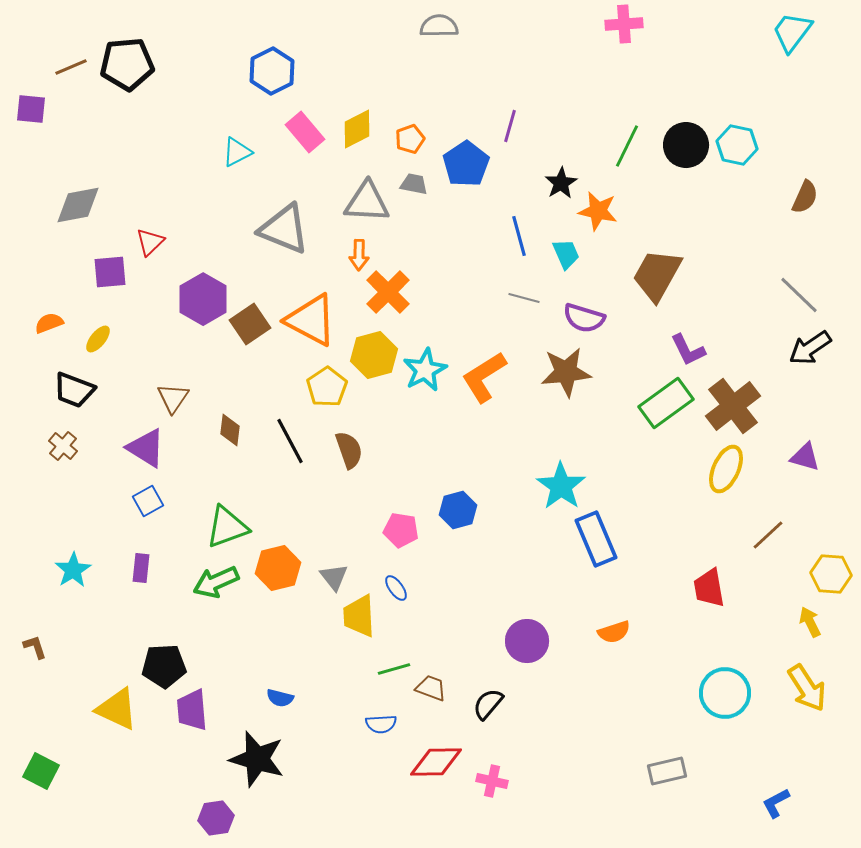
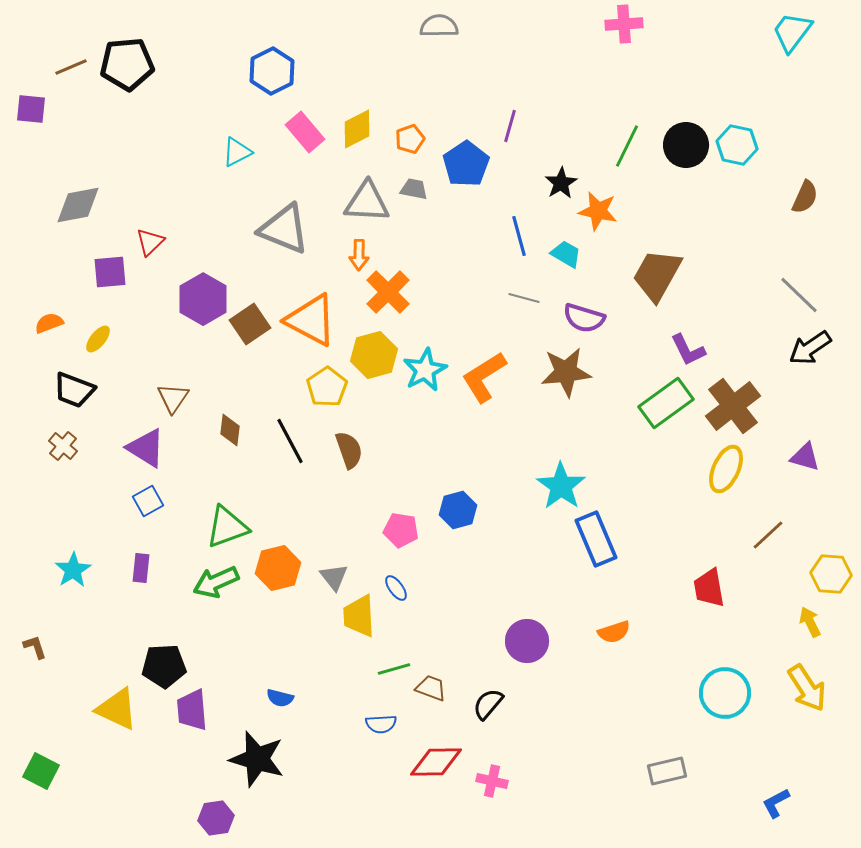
gray trapezoid at (414, 184): moved 5 px down
cyan trapezoid at (566, 254): rotated 36 degrees counterclockwise
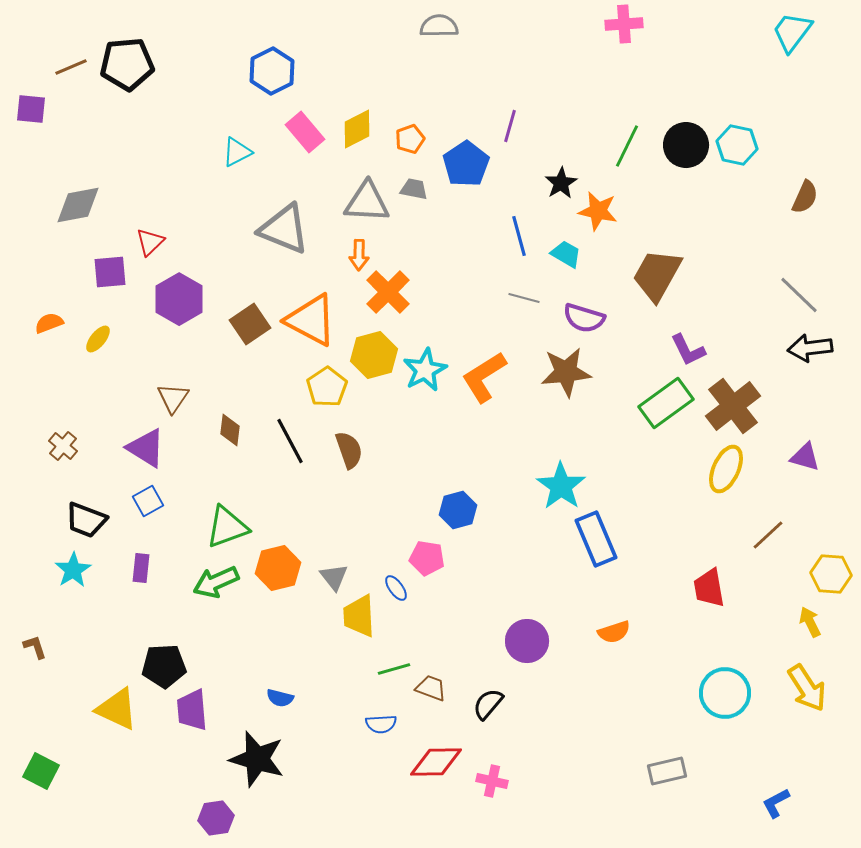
purple hexagon at (203, 299): moved 24 px left
black arrow at (810, 348): rotated 27 degrees clockwise
black trapezoid at (74, 390): moved 12 px right, 130 px down
pink pentagon at (401, 530): moved 26 px right, 28 px down
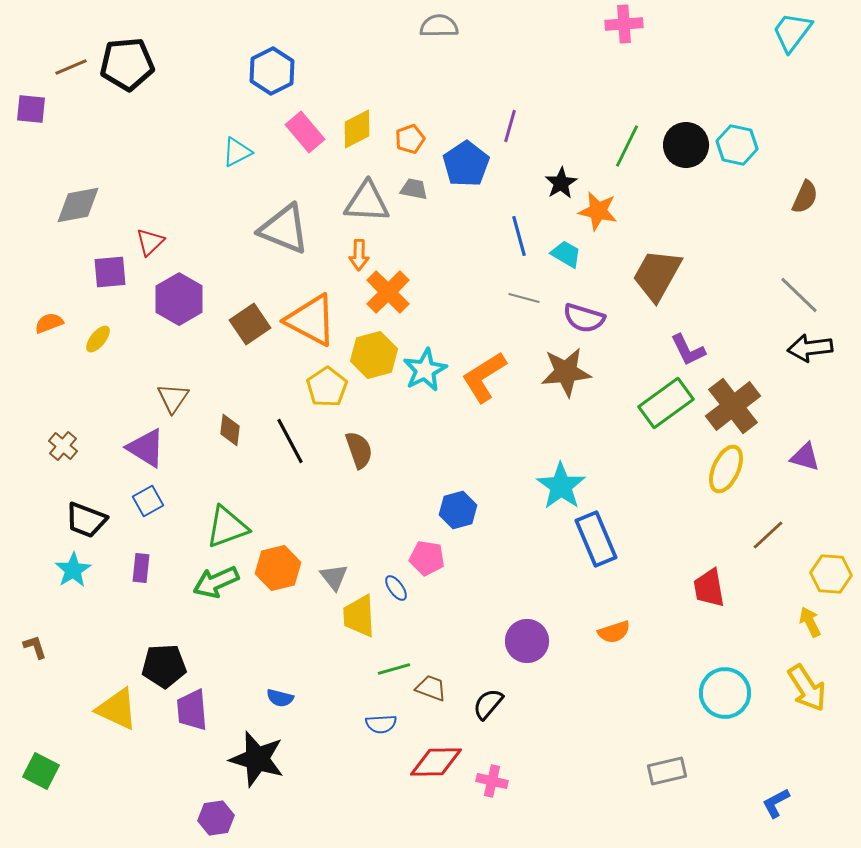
brown semicircle at (349, 450): moved 10 px right
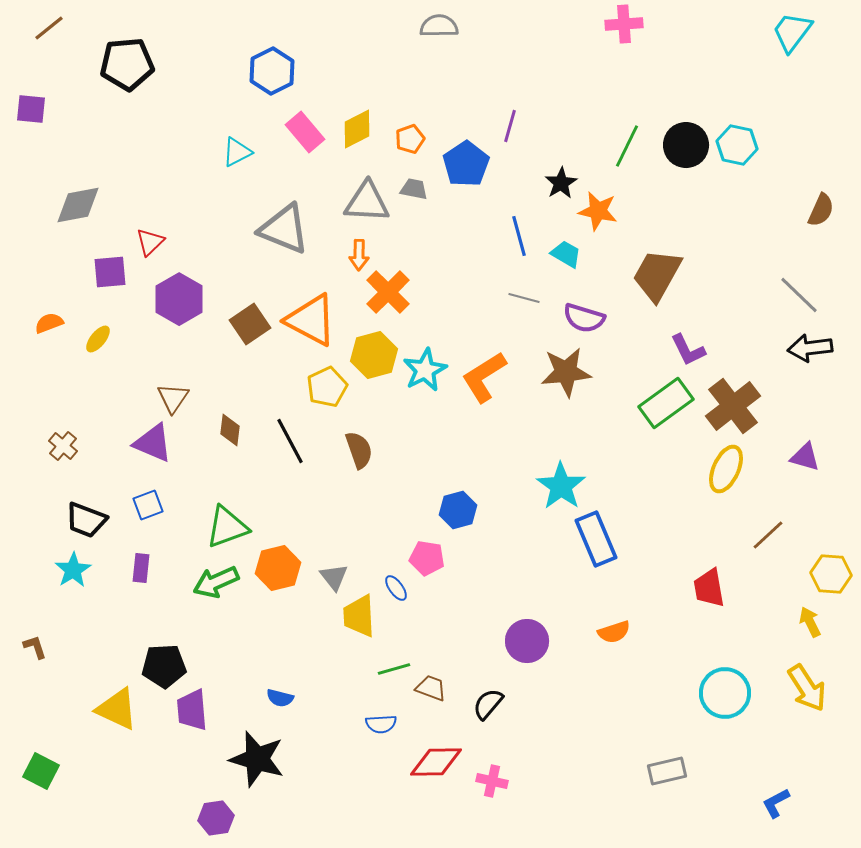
brown line at (71, 67): moved 22 px left, 39 px up; rotated 16 degrees counterclockwise
brown semicircle at (805, 197): moved 16 px right, 13 px down
yellow pentagon at (327, 387): rotated 9 degrees clockwise
purple triangle at (146, 448): moved 7 px right, 5 px up; rotated 9 degrees counterclockwise
blue square at (148, 501): moved 4 px down; rotated 8 degrees clockwise
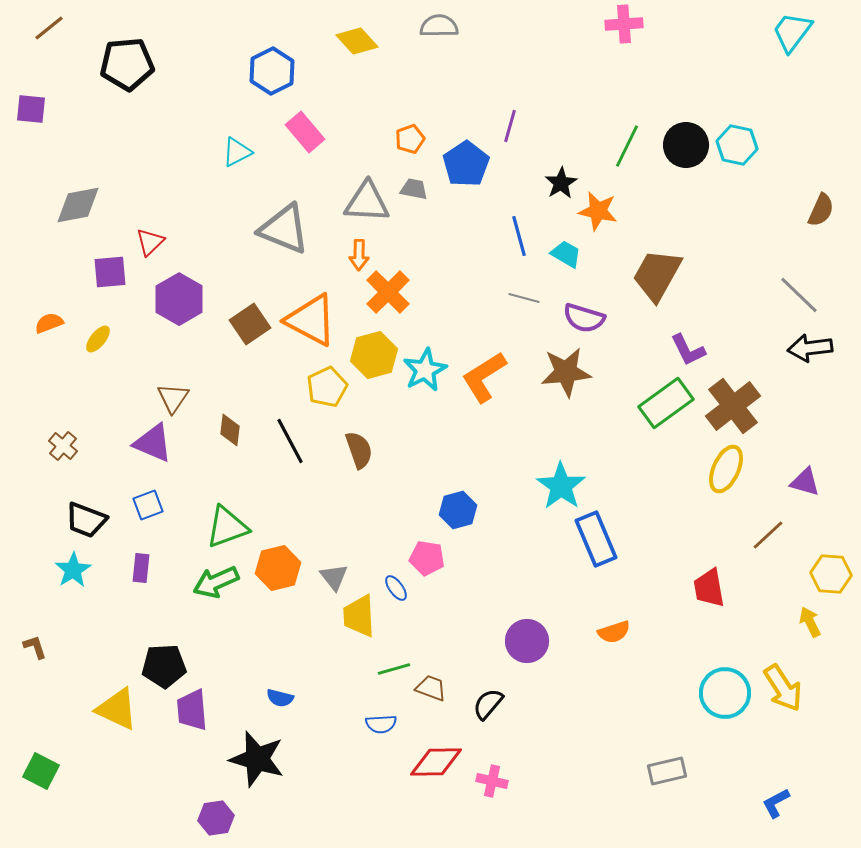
yellow diamond at (357, 129): moved 88 px up; rotated 75 degrees clockwise
purple triangle at (805, 457): moved 25 px down
yellow arrow at (807, 688): moved 24 px left
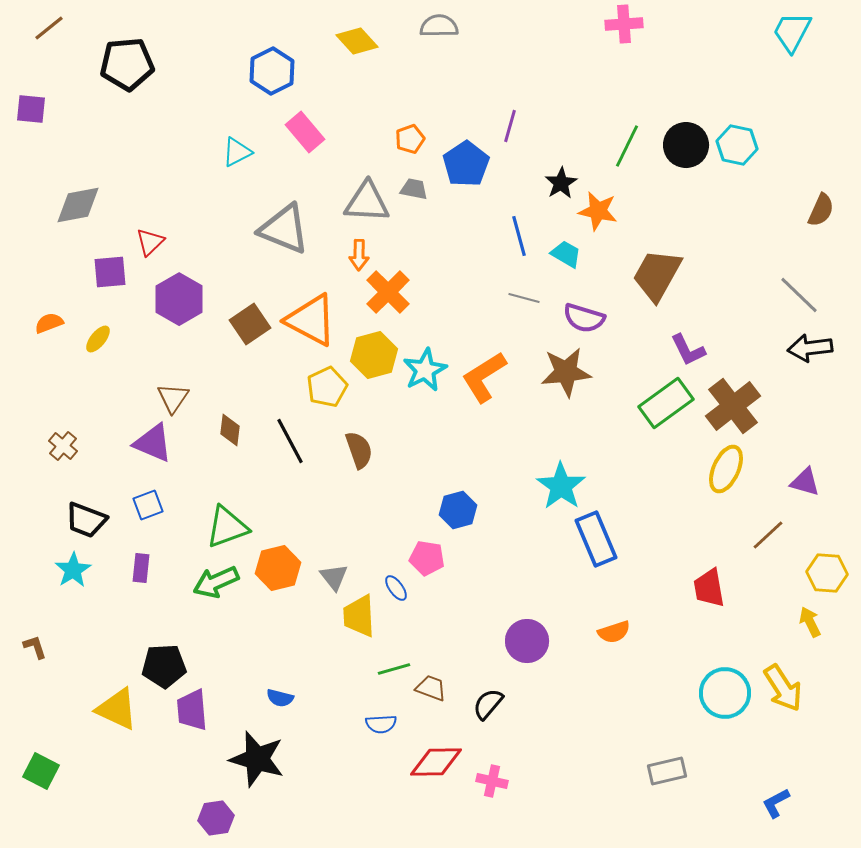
cyan trapezoid at (792, 32): rotated 9 degrees counterclockwise
yellow hexagon at (831, 574): moved 4 px left, 1 px up
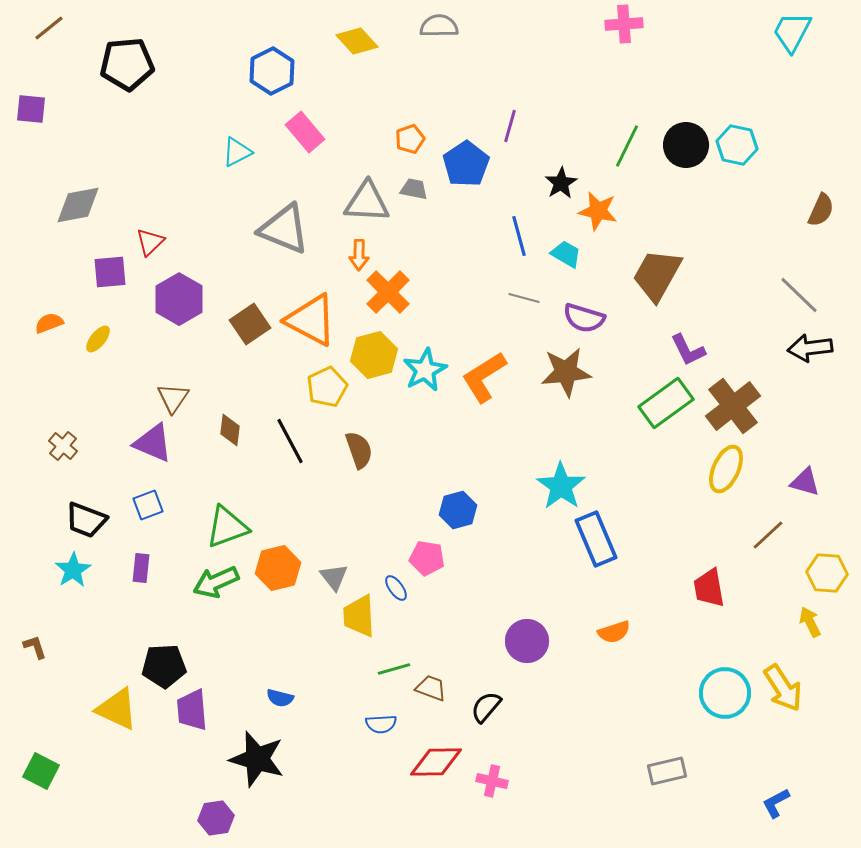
black semicircle at (488, 704): moved 2 px left, 3 px down
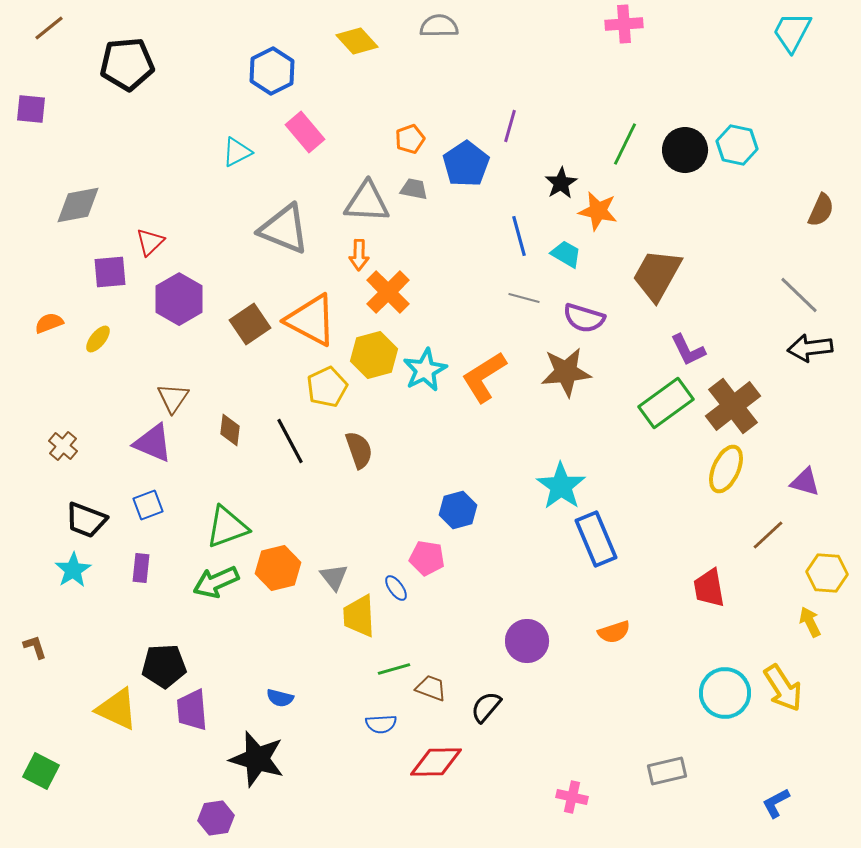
black circle at (686, 145): moved 1 px left, 5 px down
green line at (627, 146): moved 2 px left, 2 px up
pink cross at (492, 781): moved 80 px right, 16 px down
